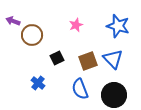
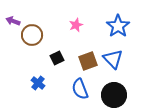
blue star: rotated 20 degrees clockwise
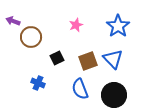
brown circle: moved 1 px left, 2 px down
blue cross: rotated 16 degrees counterclockwise
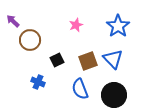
purple arrow: rotated 24 degrees clockwise
brown circle: moved 1 px left, 3 px down
black square: moved 2 px down
blue cross: moved 1 px up
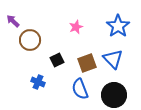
pink star: moved 2 px down
brown square: moved 1 px left, 2 px down
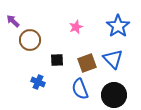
black square: rotated 24 degrees clockwise
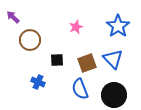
purple arrow: moved 4 px up
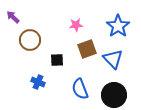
pink star: moved 2 px up; rotated 16 degrees clockwise
brown square: moved 14 px up
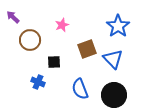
pink star: moved 14 px left; rotated 16 degrees counterclockwise
black square: moved 3 px left, 2 px down
